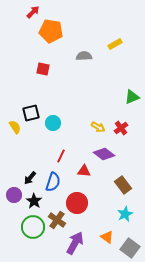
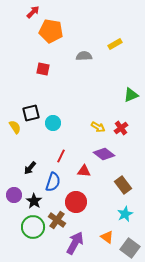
green triangle: moved 1 px left, 2 px up
black arrow: moved 10 px up
red circle: moved 1 px left, 1 px up
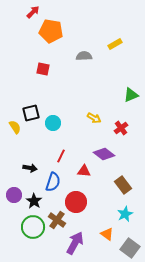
yellow arrow: moved 4 px left, 9 px up
black arrow: rotated 120 degrees counterclockwise
orange triangle: moved 3 px up
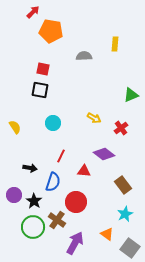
yellow rectangle: rotated 56 degrees counterclockwise
black square: moved 9 px right, 23 px up; rotated 24 degrees clockwise
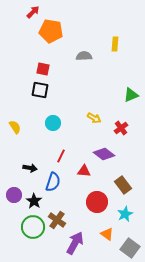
red circle: moved 21 px right
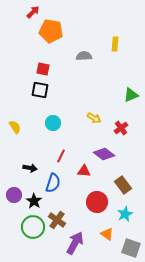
blue semicircle: moved 1 px down
gray square: moved 1 px right; rotated 18 degrees counterclockwise
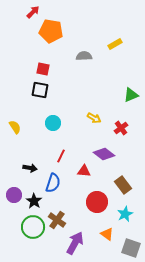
yellow rectangle: rotated 56 degrees clockwise
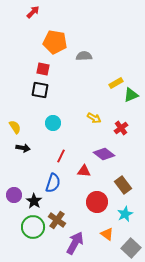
orange pentagon: moved 4 px right, 11 px down
yellow rectangle: moved 1 px right, 39 px down
black arrow: moved 7 px left, 20 px up
gray square: rotated 24 degrees clockwise
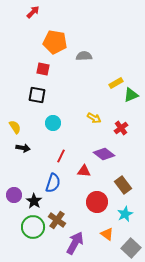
black square: moved 3 px left, 5 px down
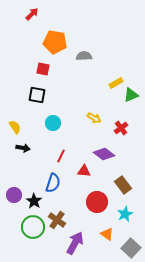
red arrow: moved 1 px left, 2 px down
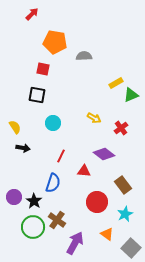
purple circle: moved 2 px down
